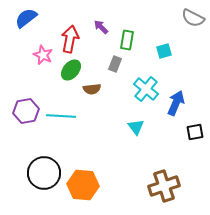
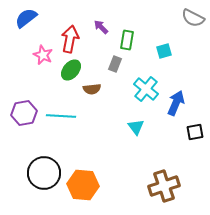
purple hexagon: moved 2 px left, 2 px down
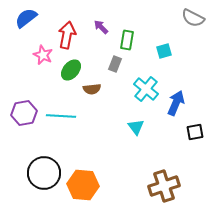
red arrow: moved 3 px left, 4 px up
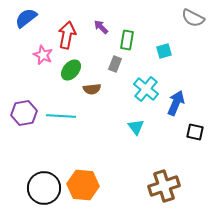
black square: rotated 24 degrees clockwise
black circle: moved 15 px down
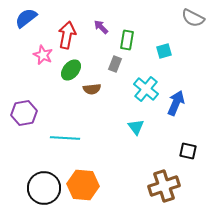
cyan line: moved 4 px right, 22 px down
black square: moved 7 px left, 19 px down
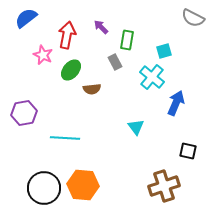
gray rectangle: moved 2 px up; rotated 49 degrees counterclockwise
cyan cross: moved 6 px right, 12 px up
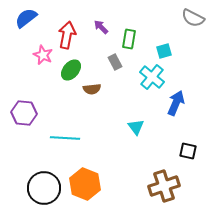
green rectangle: moved 2 px right, 1 px up
purple hexagon: rotated 15 degrees clockwise
orange hexagon: moved 2 px right, 1 px up; rotated 16 degrees clockwise
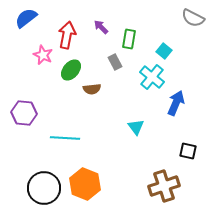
cyan square: rotated 35 degrees counterclockwise
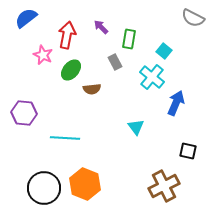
brown cross: rotated 8 degrees counterclockwise
